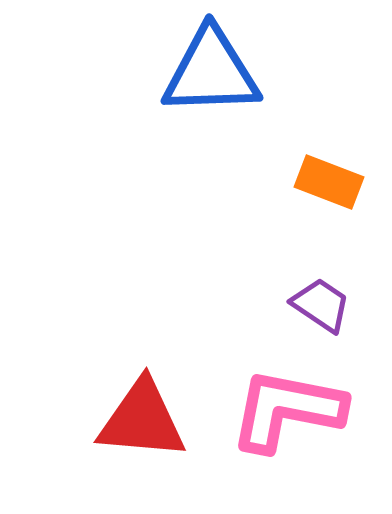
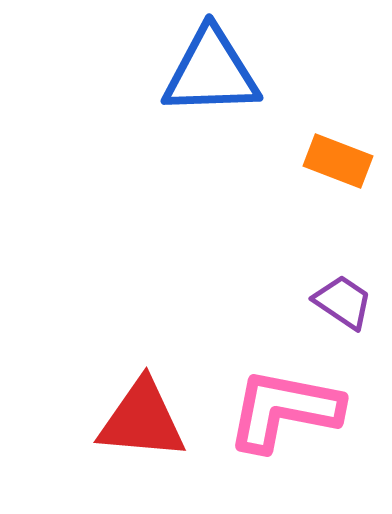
orange rectangle: moved 9 px right, 21 px up
purple trapezoid: moved 22 px right, 3 px up
pink L-shape: moved 3 px left
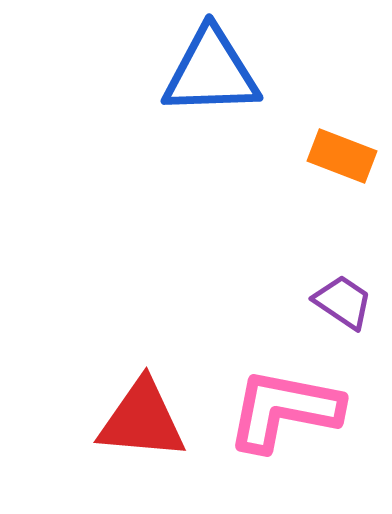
orange rectangle: moved 4 px right, 5 px up
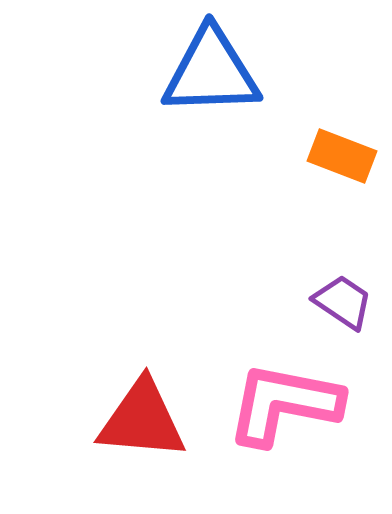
pink L-shape: moved 6 px up
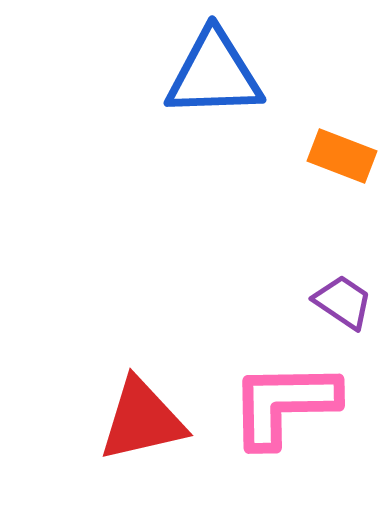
blue triangle: moved 3 px right, 2 px down
pink L-shape: rotated 12 degrees counterclockwise
red triangle: rotated 18 degrees counterclockwise
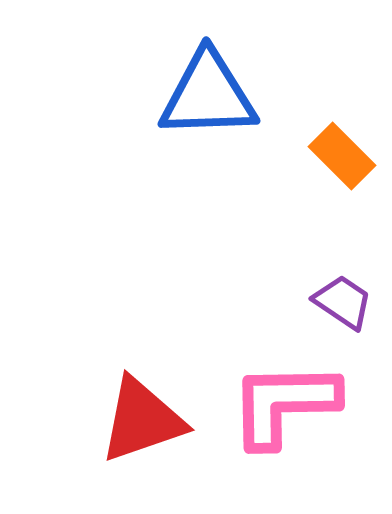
blue triangle: moved 6 px left, 21 px down
orange rectangle: rotated 24 degrees clockwise
red triangle: rotated 6 degrees counterclockwise
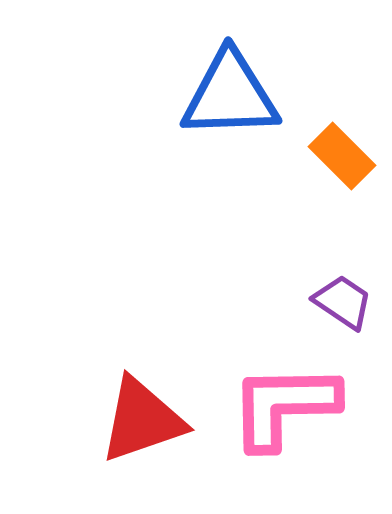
blue triangle: moved 22 px right
pink L-shape: moved 2 px down
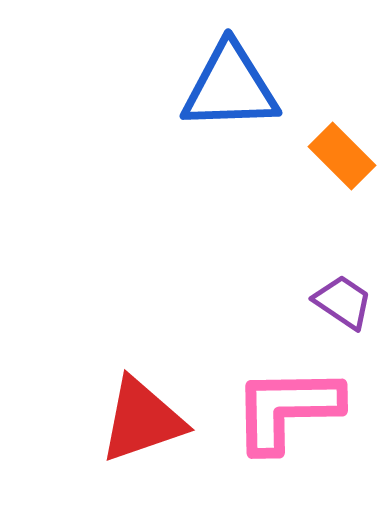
blue triangle: moved 8 px up
pink L-shape: moved 3 px right, 3 px down
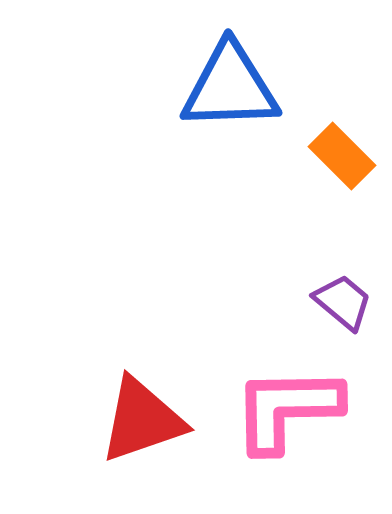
purple trapezoid: rotated 6 degrees clockwise
